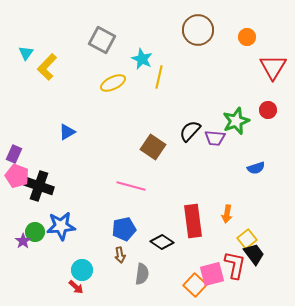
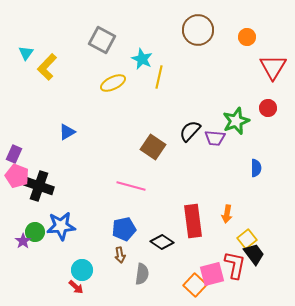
red circle: moved 2 px up
blue semicircle: rotated 72 degrees counterclockwise
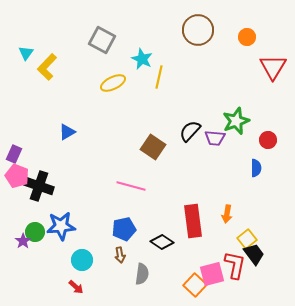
red circle: moved 32 px down
cyan circle: moved 10 px up
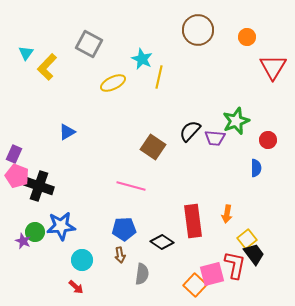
gray square: moved 13 px left, 4 px down
blue pentagon: rotated 10 degrees clockwise
purple star: rotated 14 degrees counterclockwise
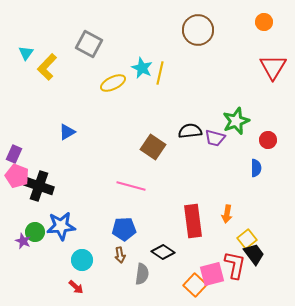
orange circle: moved 17 px right, 15 px up
cyan star: moved 9 px down
yellow line: moved 1 px right, 4 px up
black semicircle: rotated 40 degrees clockwise
purple trapezoid: rotated 10 degrees clockwise
black diamond: moved 1 px right, 10 px down
